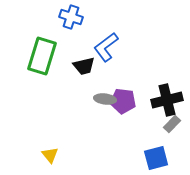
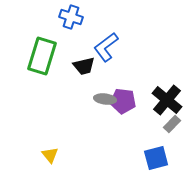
black cross: rotated 36 degrees counterclockwise
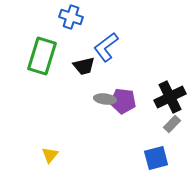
black cross: moved 3 px right, 3 px up; rotated 24 degrees clockwise
yellow triangle: rotated 18 degrees clockwise
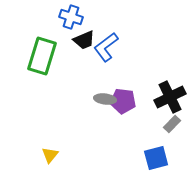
black trapezoid: moved 26 px up; rotated 10 degrees counterclockwise
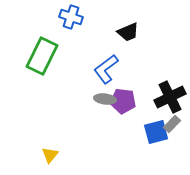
black trapezoid: moved 44 px right, 8 px up
blue L-shape: moved 22 px down
green rectangle: rotated 9 degrees clockwise
blue square: moved 26 px up
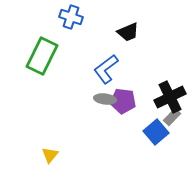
gray rectangle: moved 7 px up
blue square: rotated 25 degrees counterclockwise
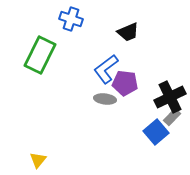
blue cross: moved 2 px down
green rectangle: moved 2 px left, 1 px up
purple pentagon: moved 2 px right, 18 px up
yellow triangle: moved 12 px left, 5 px down
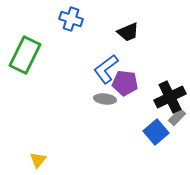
green rectangle: moved 15 px left
gray rectangle: moved 5 px right
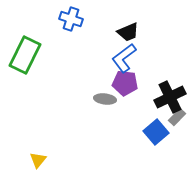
blue L-shape: moved 18 px right, 11 px up
